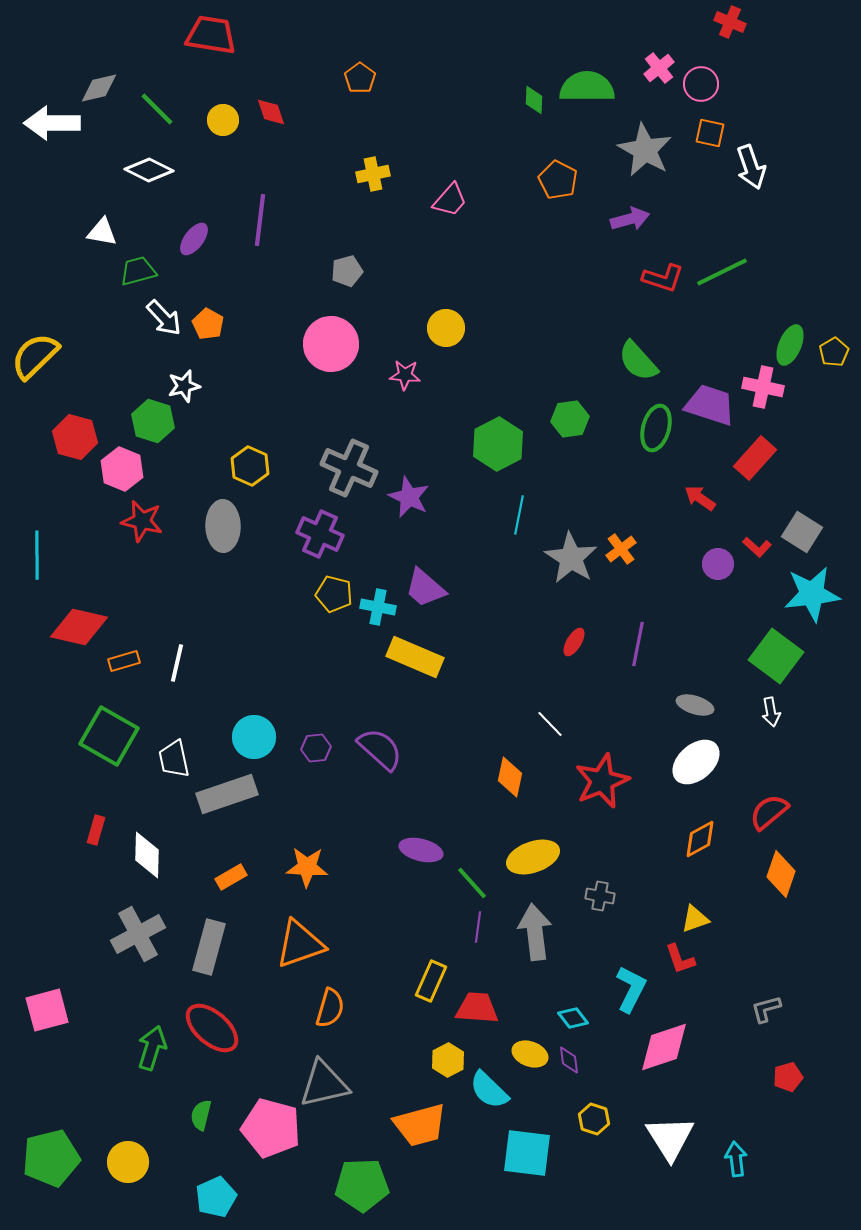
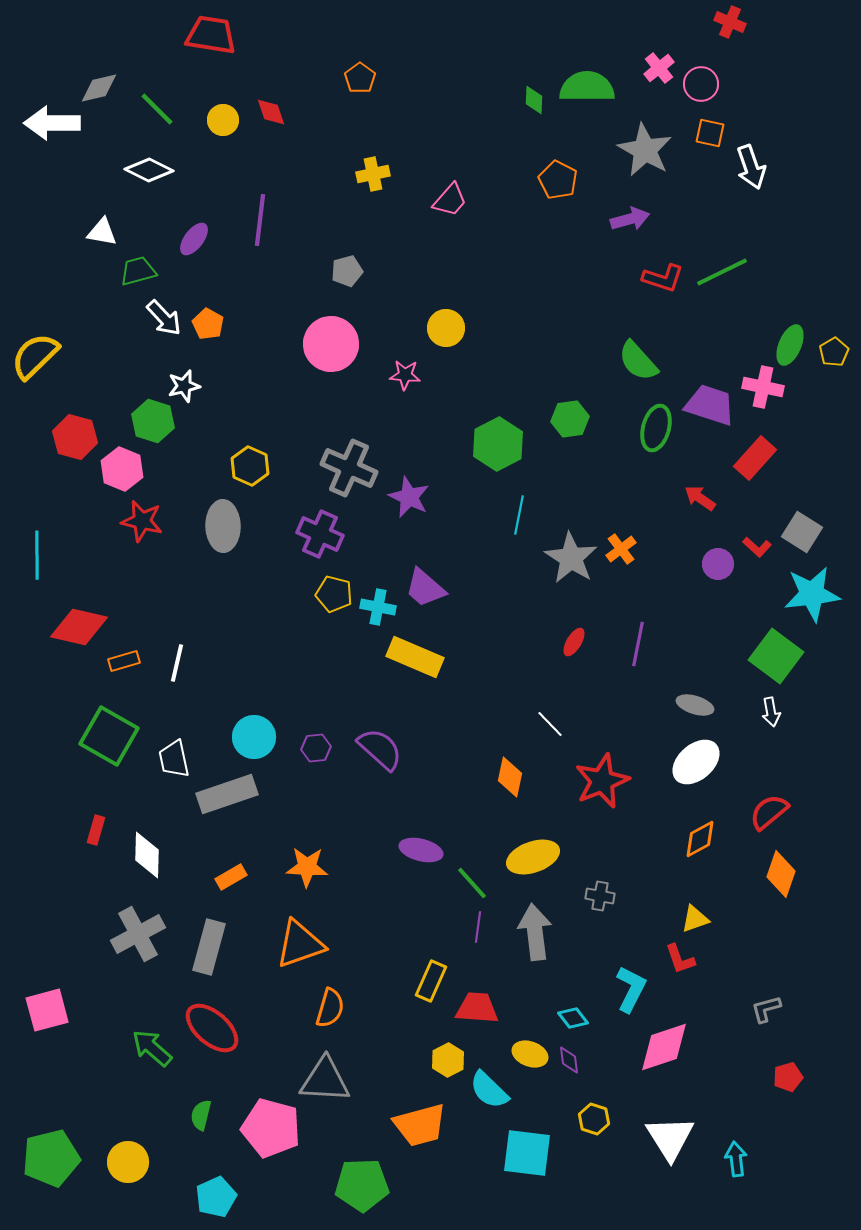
green arrow at (152, 1048): rotated 66 degrees counterclockwise
gray triangle at (324, 1084): moved 1 px right, 4 px up; rotated 16 degrees clockwise
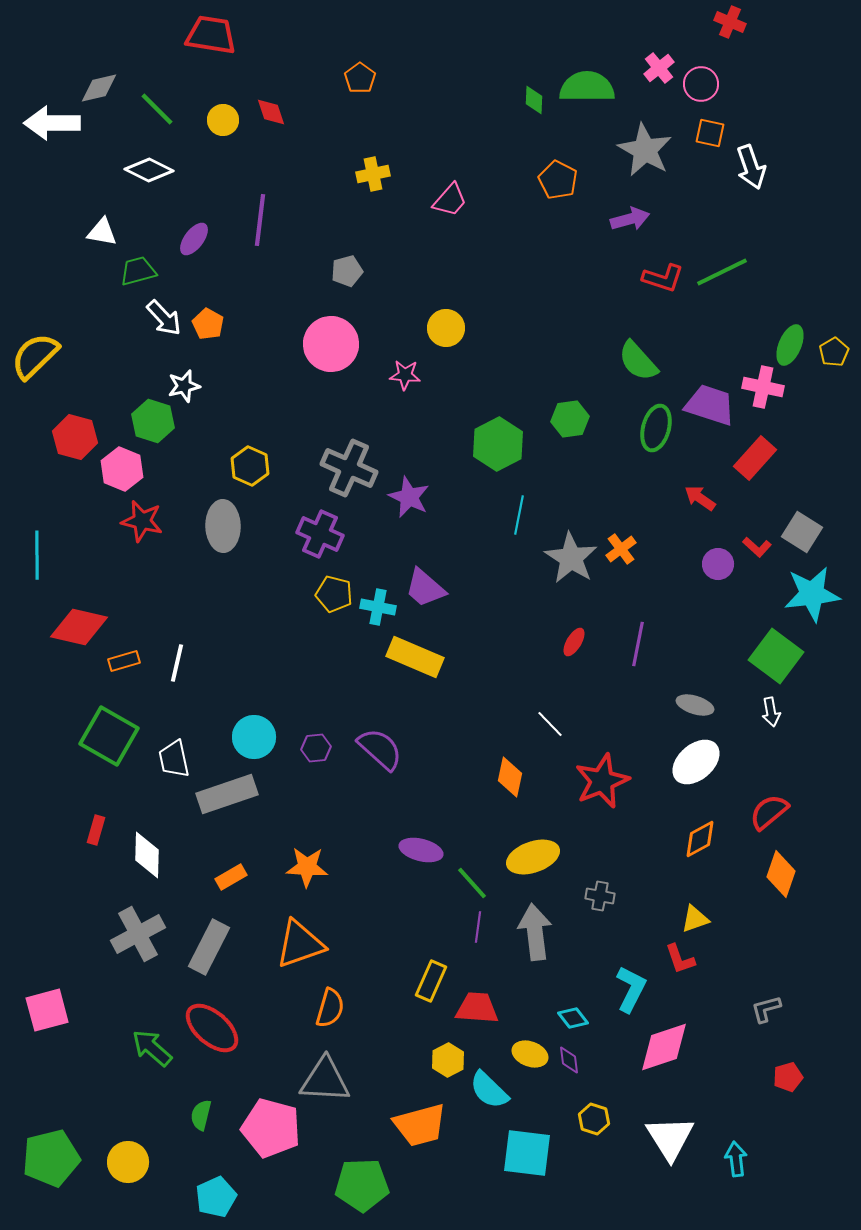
gray rectangle at (209, 947): rotated 12 degrees clockwise
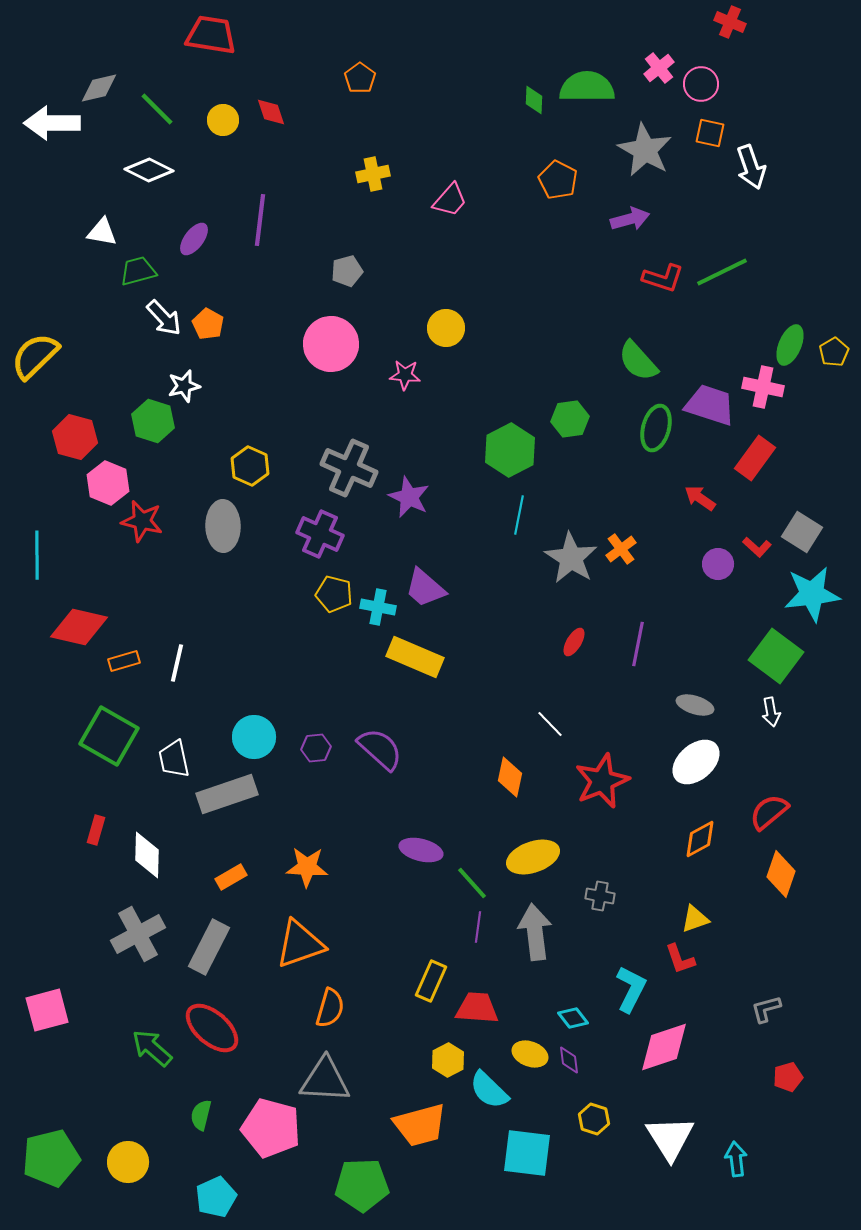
green hexagon at (498, 444): moved 12 px right, 6 px down
red rectangle at (755, 458): rotated 6 degrees counterclockwise
pink hexagon at (122, 469): moved 14 px left, 14 px down
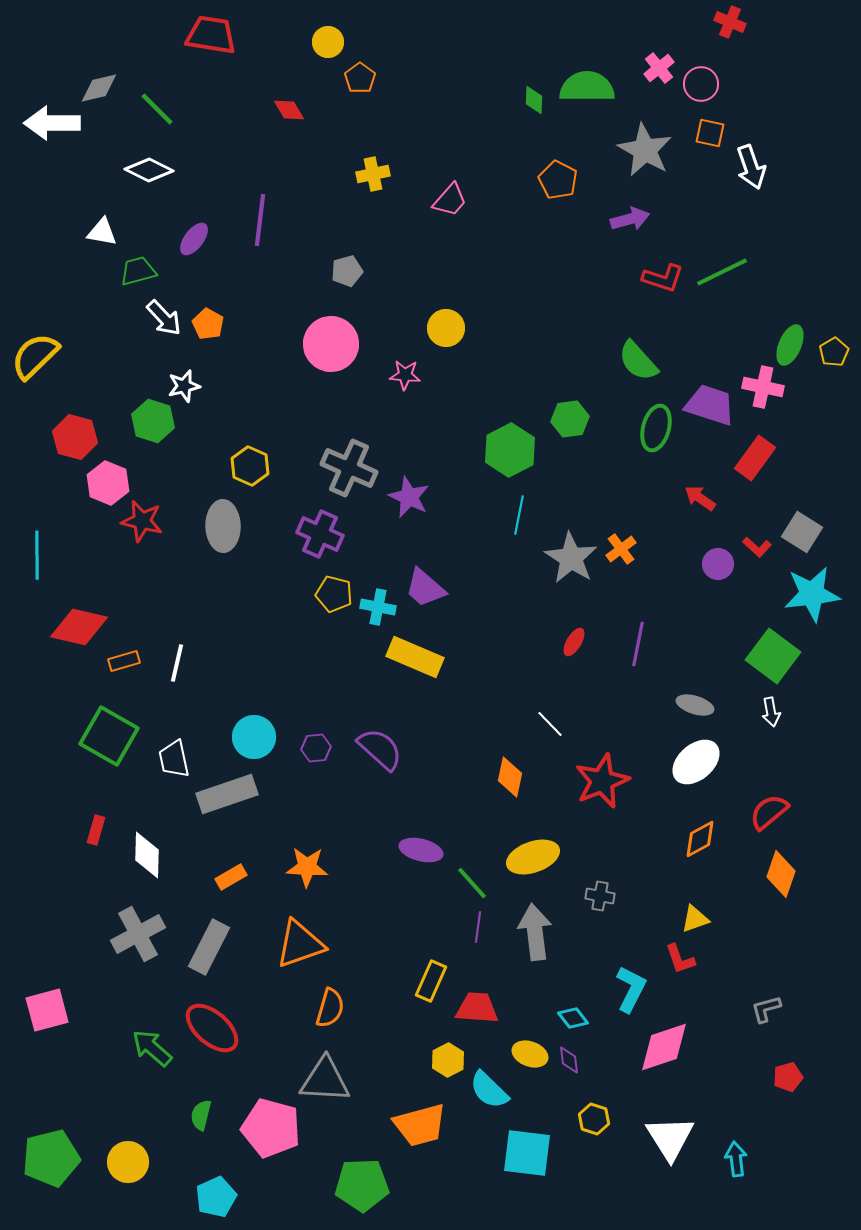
red diamond at (271, 112): moved 18 px right, 2 px up; rotated 12 degrees counterclockwise
yellow circle at (223, 120): moved 105 px right, 78 px up
green square at (776, 656): moved 3 px left
